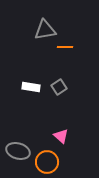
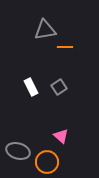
white rectangle: rotated 54 degrees clockwise
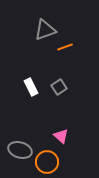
gray triangle: rotated 10 degrees counterclockwise
orange line: rotated 21 degrees counterclockwise
gray ellipse: moved 2 px right, 1 px up
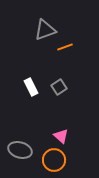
orange circle: moved 7 px right, 2 px up
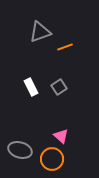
gray triangle: moved 5 px left, 2 px down
orange circle: moved 2 px left, 1 px up
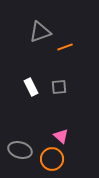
gray square: rotated 28 degrees clockwise
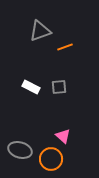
gray triangle: moved 1 px up
white rectangle: rotated 36 degrees counterclockwise
pink triangle: moved 2 px right
orange circle: moved 1 px left
